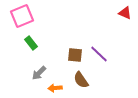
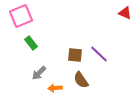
pink square: moved 1 px left
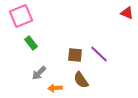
red triangle: moved 2 px right
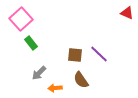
pink square: moved 3 px down; rotated 20 degrees counterclockwise
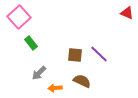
pink square: moved 2 px left, 2 px up
brown semicircle: moved 1 px right, 1 px down; rotated 150 degrees clockwise
